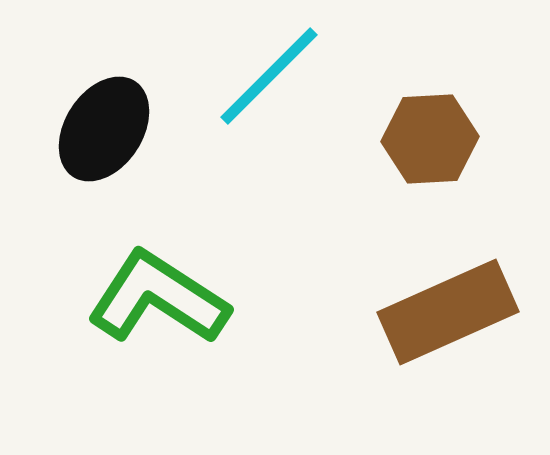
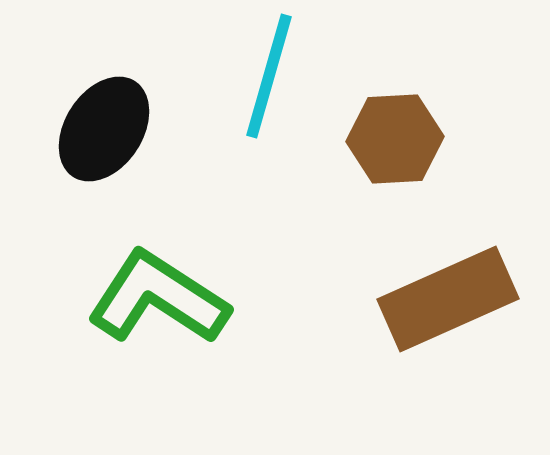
cyan line: rotated 29 degrees counterclockwise
brown hexagon: moved 35 px left
brown rectangle: moved 13 px up
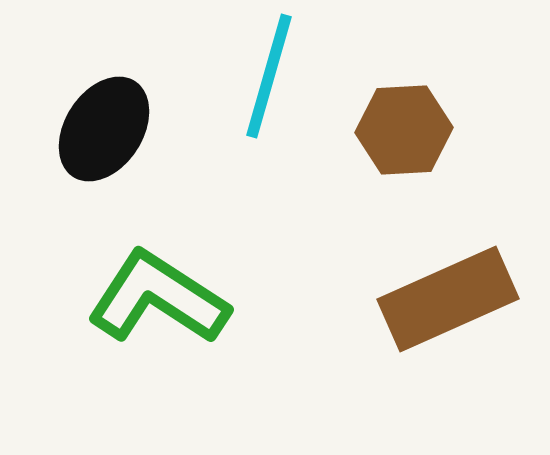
brown hexagon: moved 9 px right, 9 px up
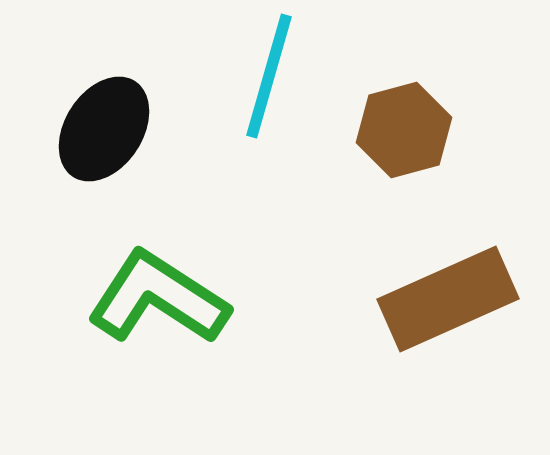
brown hexagon: rotated 12 degrees counterclockwise
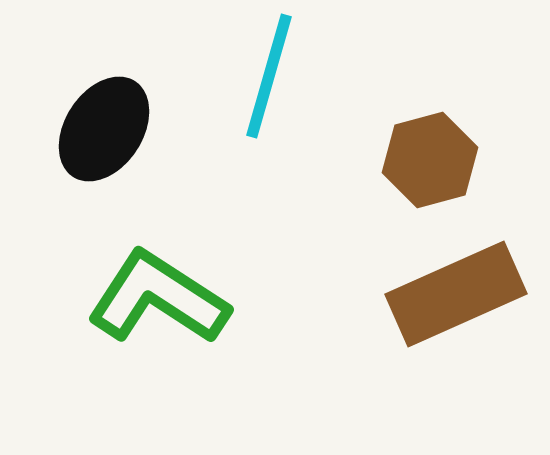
brown hexagon: moved 26 px right, 30 px down
brown rectangle: moved 8 px right, 5 px up
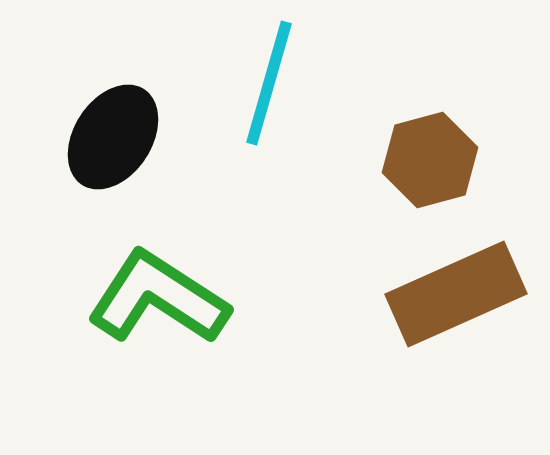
cyan line: moved 7 px down
black ellipse: moved 9 px right, 8 px down
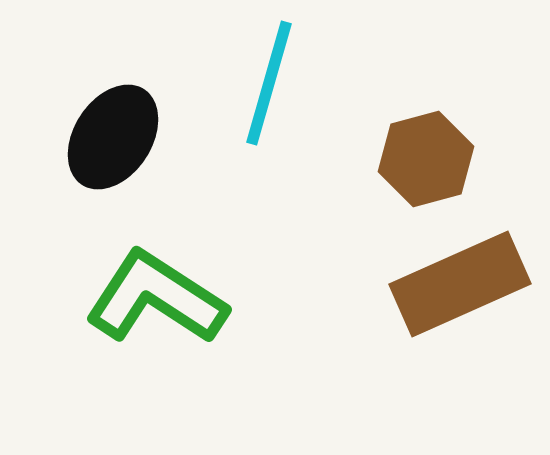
brown hexagon: moved 4 px left, 1 px up
brown rectangle: moved 4 px right, 10 px up
green L-shape: moved 2 px left
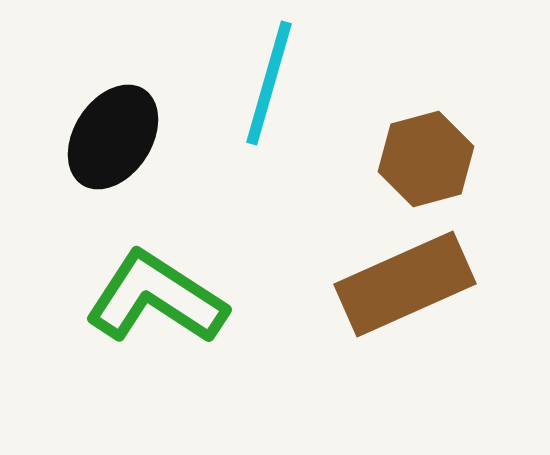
brown rectangle: moved 55 px left
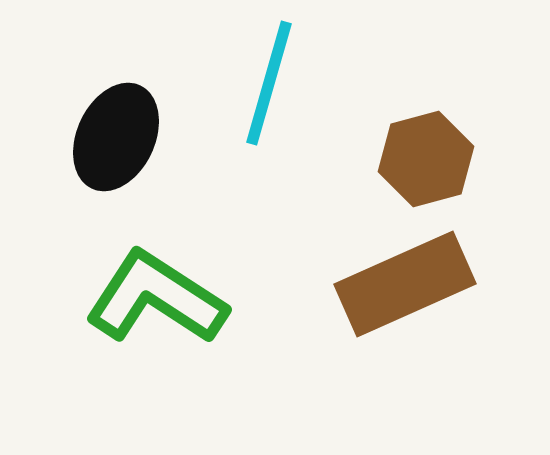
black ellipse: moved 3 px right; rotated 8 degrees counterclockwise
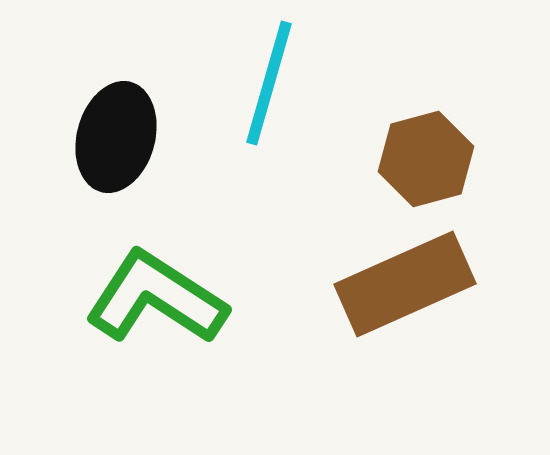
black ellipse: rotated 10 degrees counterclockwise
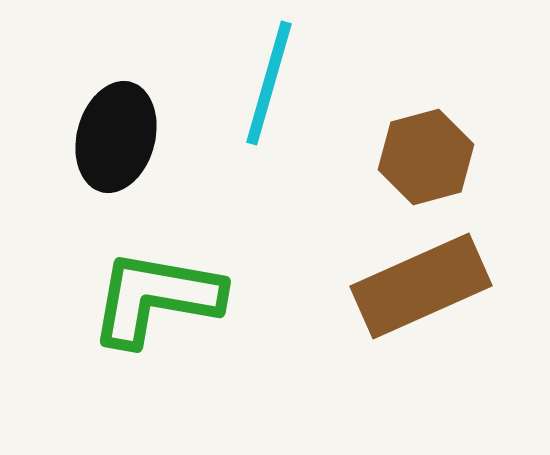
brown hexagon: moved 2 px up
brown rectangle: moved 16 px right, 2 px down
green L-shape: rotated 23 degrees counterclockwise
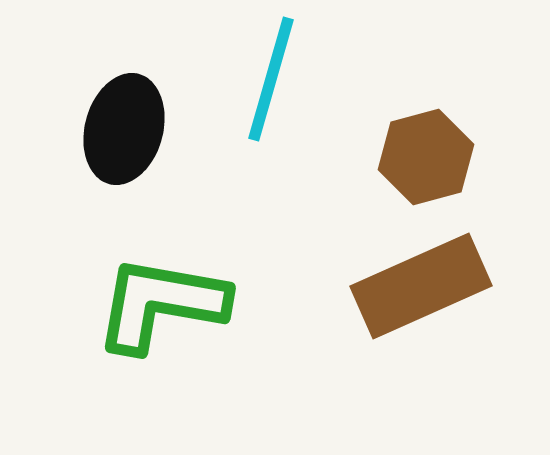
cyan line: moved 2 px right, 4 px up
black ellipse: moved 8 px right, 8 px up
green L-shape: moved 5 px right, 6 px down
